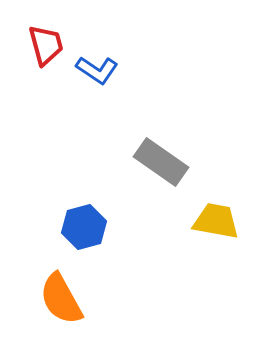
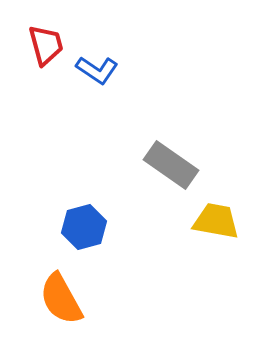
gray rectangle: moved 10 px right, 3 px down
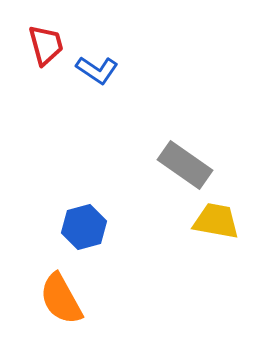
gray rectangle: moved 14 px right
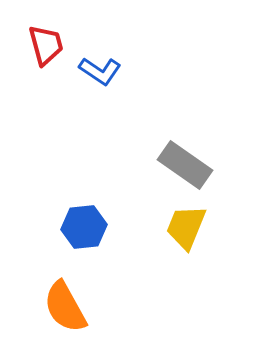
blue L-shape: moved 3 px right, 1 px down
yellow trapezoid: moved 30 px left, 6 px down; rotated 78 degrees counterclockwise
blue hexagon: rotated 9 degrees clockwise
orange semicircle: moved 4 px right, 8 px down
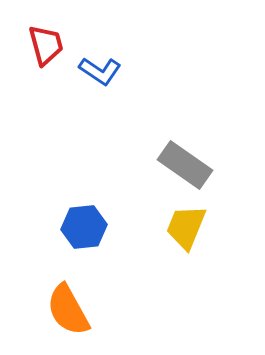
orange semicircle: moved 3 px right, 3 px down
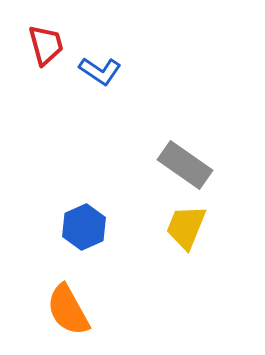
blue hexagon: rotated 18 degrees counterclockwise
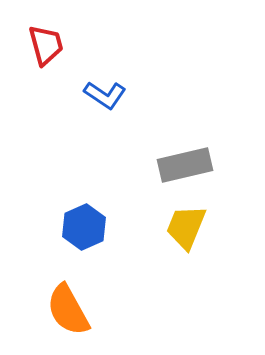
blue L-shape: moved 5 px right, 24 px down
gray rectangle: rotated 48 degrees counterclockwise
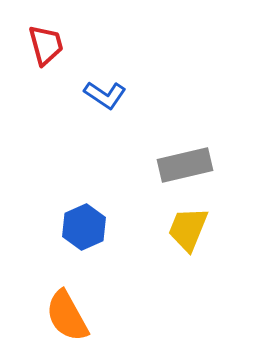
yellow trapezoid: moved 2 px right, 2 px down
orange semicircle: moved 1 px left, 6 px down
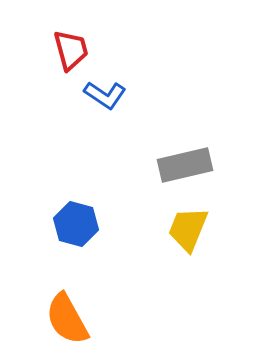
red trapezoid: moved 25 px right, 5 px down
blue hexagon: moved 8 px left, 3 px up; rotated 21 degrees counterclockwise
orange semicircle: moved 3 px down
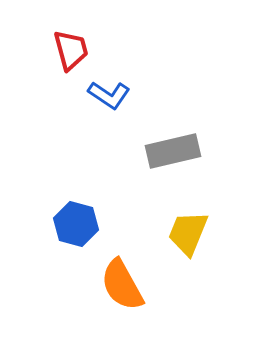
blue L-shape: moved 4 px right
gray rectangle: moved 12 px left, 14 px up
yellow trapezoid: moved 4 px down
orange semicircle: moved 55 px right, 34 px up
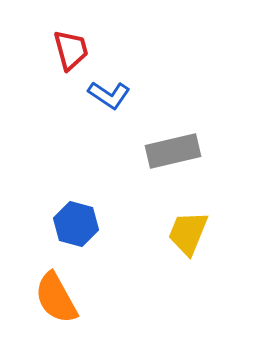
orange semicircle: moved 66 px left, 13 px down
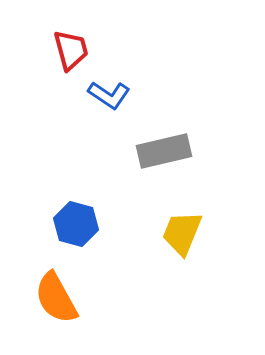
gray rectangle: moved 9 px left
yellow trapezoid: moved 6 px left
